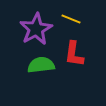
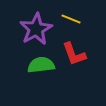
red L-shape: rotated 28 degrees counterclockwise
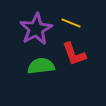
yellow line: moved 4 px down
green semicircle: moved 1 px down
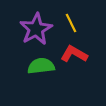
yellow line: rotated 42 degrees clockwise
red L-shape: rotated 140 degrees clockwise
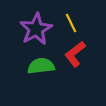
red L-shape: moved 1 px right; rotated 68 degrees counterclockwise
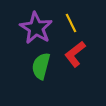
purple star: moved 1 px up; rotated 12 degrees counterclockwise
green semicircle: rotated 68 degrees counterclockwise
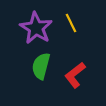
red L-shape: moved 21 px down
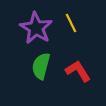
red L-shape: moved 3 px right, 4 px up; rotated 96 degrees clockwise
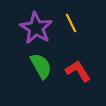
green semicircle: rotated 136 degrees clockwise
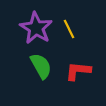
yellow line: moved 2 px left, 6 px down
red L-shape: rotated 52 degrees counterclockwise
